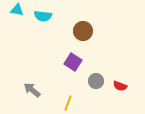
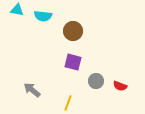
brown circle: moved 10 px left
purple square: rotated 18 degrees counterclockwise
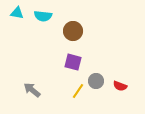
cyan triangle: moved 3 px down
yellow line: moved 10 px right, 12 px up; rotated 14 degrees clockwise
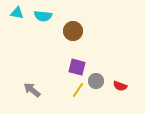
purple square: moved 4 px right, 5 px down
yellow line: moved 1 px up
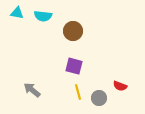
purple square: moved 3 px left, 1 px up
gray circle: moved 3 px right, 17 px down
yellow line: moved 2 px down; rotated 49 degrees counterclockwise
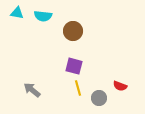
yellow line: moved 4 px up
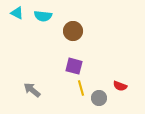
cyan triangle: rotated 16 degrees clockwise
yellow line: moved 3 px right
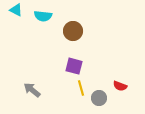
cyan triangle: moved 1 px left, 3 px up
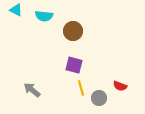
cyan semicircle: moved 1 px right
purple square: moved 1 px up
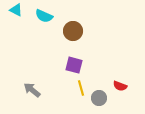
cyan semicircle: rotated 18 degrees clockwise
